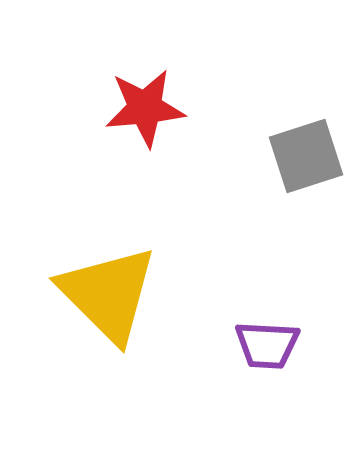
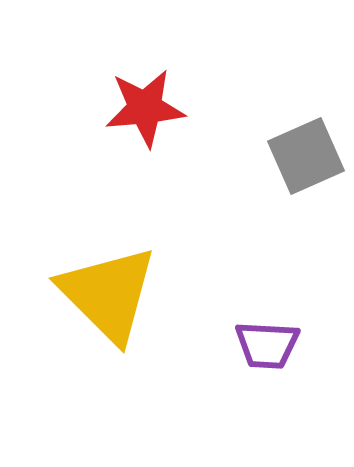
gray square: rotated 6 degrees counterclockwise
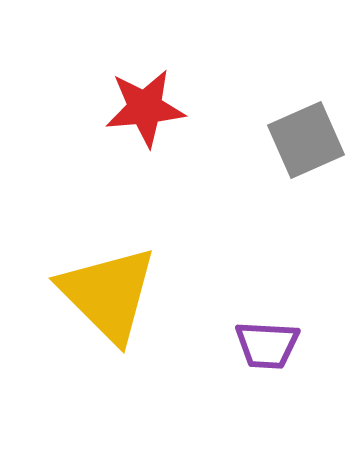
gray square: moved 16 px up
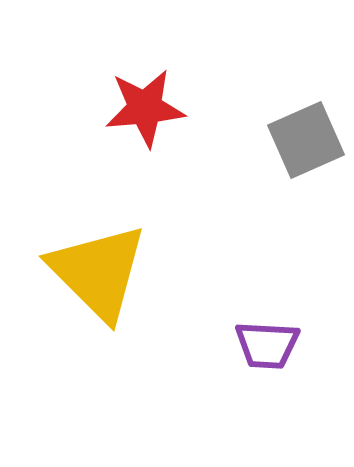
yellow triangle: moved 10 px left, 22 px up
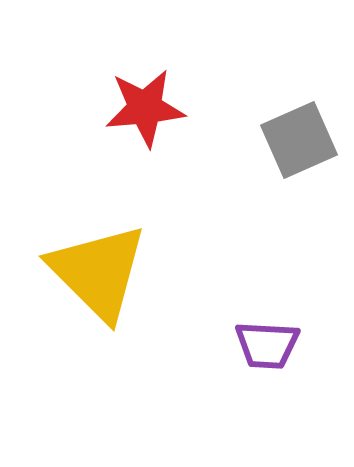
gray square: moved 7 px left
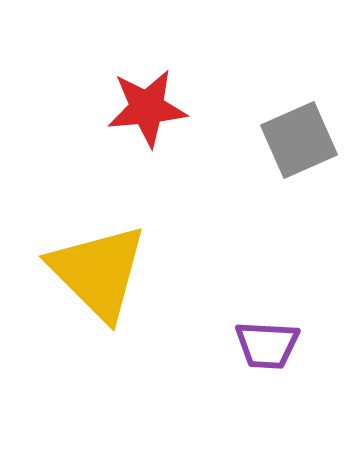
red star: moved 2 px right
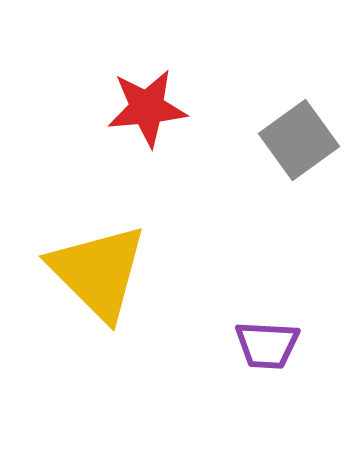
gray square: rotated 12 degrees counterclockwise
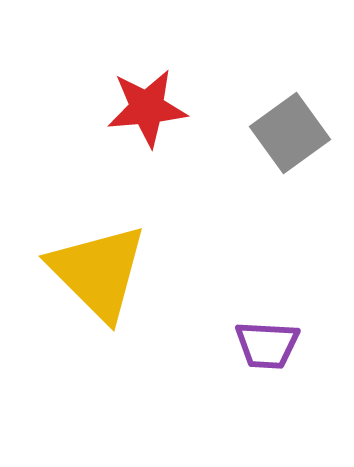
gray square: moved 9 px left, 7 px up
